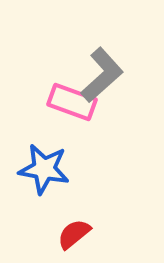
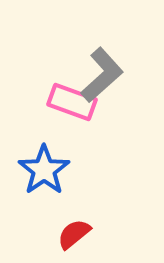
blue star: moved 1 px down; rotated 27 degrees clockwise
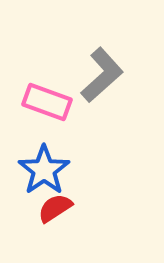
pink rectangle: moved 25 px left
red semicircle: moved 19 px left, 26 px up; rotated 6 degrees clockwise
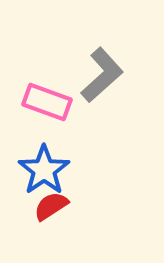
red semicircle: moved 4 px left, 2 px up
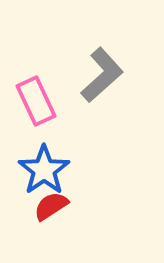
pink rectangle: moved 11 px left, 1 px up; rotated 45 degrees clockwise
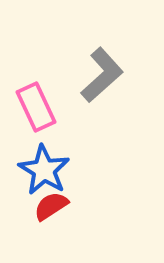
pink rectangle: moved 6 px down
blue star: rotated 6 degrees counterclockwise
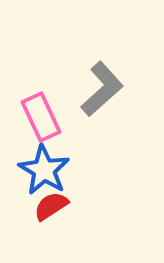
gray L-shape: moved 14 px down
pink rectangle: moved 5 px right, 10 px down
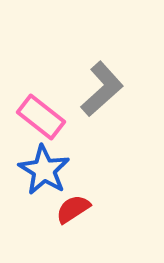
pink rectangle: rotated 27 degrees counterclockwise
red semicircle: moved 22 px right, 3 px down
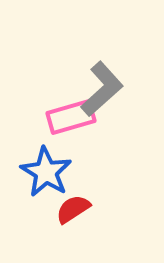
pink rectangle: moved 30 px right; rotated 54 degrees counterclockwise
blue star: moved 2 px right, 2 px down
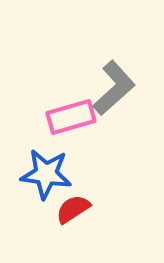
gray L-shape: moved 12 px right, 1 px up
blue star: moved 2 px down; rotated 24 degrees counterclockwise
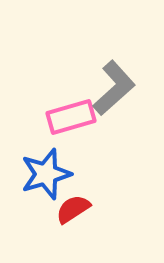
blue star: rotated 24 degrees counterclockwise
